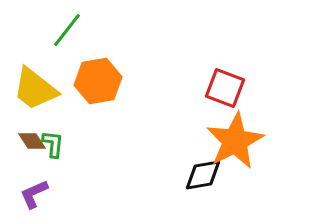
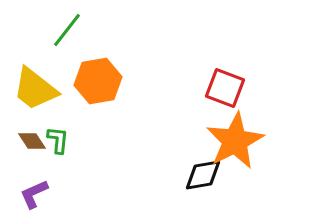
green L-shape: moved 5 px right, 4 px up
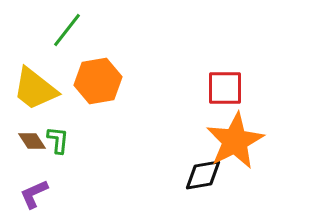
red square: rotated 21 degrees counterclockwise
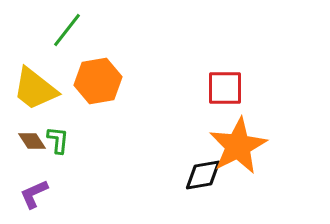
orange star: moved 3 px right, 5 px down
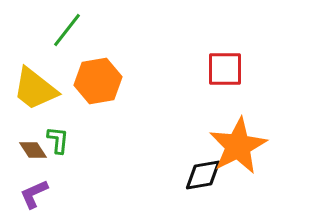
red square: moved 19 px up
brown diamond: moved 1 px right, 9 px down
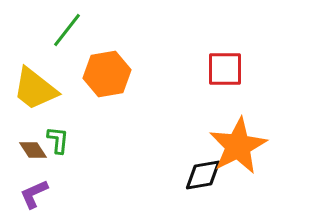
orange hexagon: moved 9 px right, 7 px up
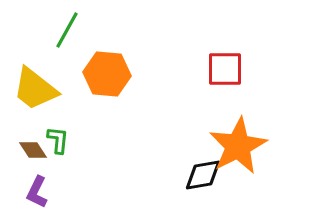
green line: rotated 9 degrees counterclockwise
orange hexagon: rotated 15 degrees clockwise
purple L-shape: moved 3 px right, 2 px up; rotated 40 degrees counterclockwise
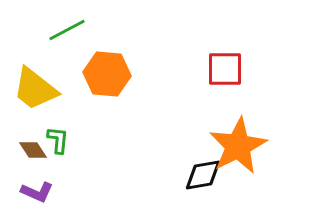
green line: rotated 33 degrees clockwise
purple L-shape: rotated 92 degrees counterclockwise
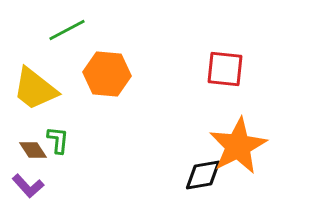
red square: rotated 6 degrees clockwise
purple L-shape: moved 9 px left, 6 px up; rotated 24 degrees clockwise
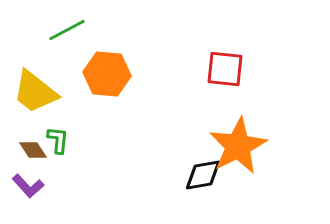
yellow trapezoid: moved 3 px down
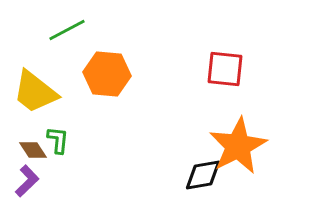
purple L-shape: moved 1 px left, 5 px up; rotated 92 degrees counterclockwise
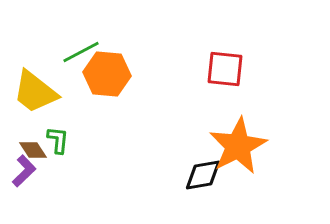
green line: moved 14 px right, 22 px down
purple L-shape: moved 3 px left, 10 px up
